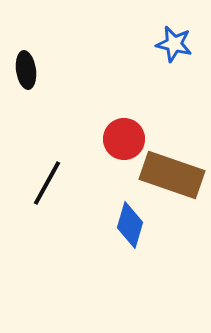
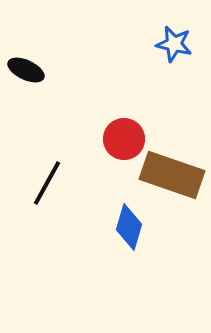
black ellipse: rotated 57 degrees counterclockwise
blue diamond: moved 1 px left, 2 px down
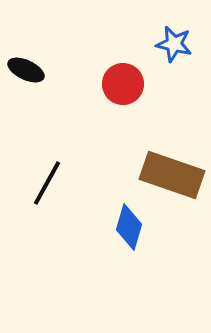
red circle: moved 1 px left, 55 px up
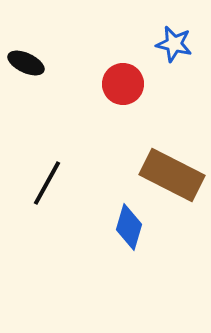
black ellipse: moved 7 px up
brown rectangle: rotated 8 degrees clockwise
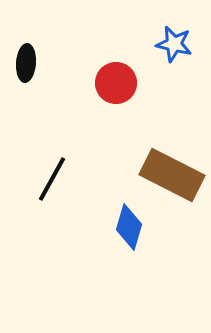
black ellipse: rotated 69 degrees clockwise
red circle: moved 7 px left, 1 px up
black line: moved 5 px right, 4 px up
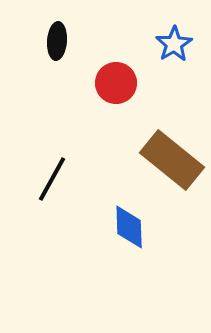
blue star: rotated 27 degrees clockwise
black ellipse: moved 31 px right, 22 px up
brown rectangle: moved 15 px up; rotated 12 degrees clockwise
blue diamond: rotated 18 degrees counterclockwise
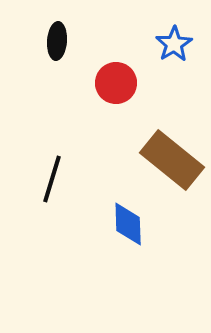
black line: rotated 12 degrees counterclockwise
blue diamond: moved 1 px left, 3 px up
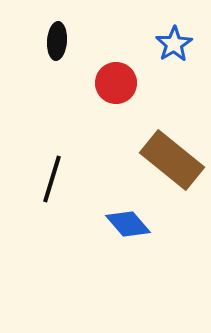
blue diamond: rotated 39 degrees counterclockwise
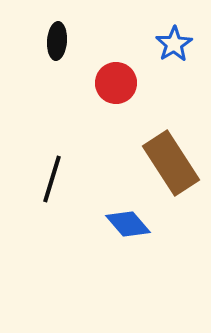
brown rectangle: moved 1 px left, 3 px down; rotated 18 degrees clockwise
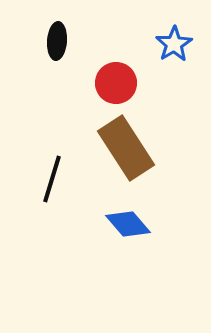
brown rectangle: moved 45 px left, 15 px up
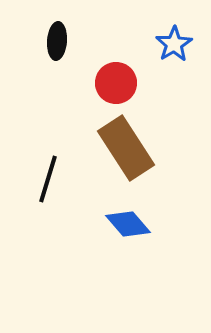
black line: moved 4 px left
